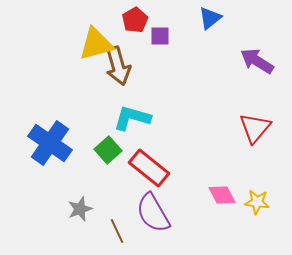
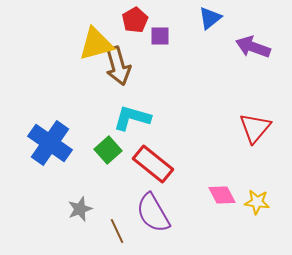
purple arrow: moved 4 px left, 14 px up; rotated 12 degrees counterclockwise
red rectangle: moved 4 px right, 4 px up
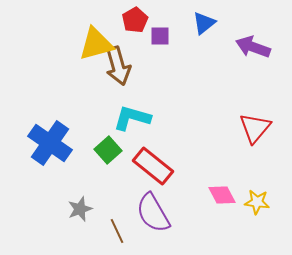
blue triangle: moved 6 px left, 5 px down
red rectangle: moved 2 px down
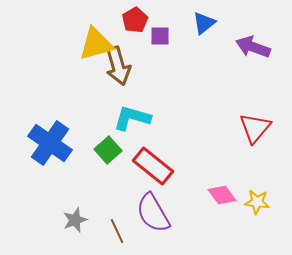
pink diamond: rotated 8 degrees counterclockwise
gray star: moved 5 px left, 11 px down
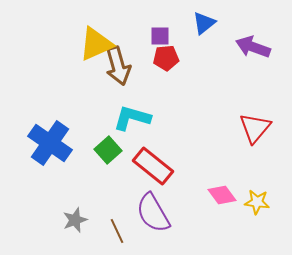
red pentagon: moved 31 px right, 38 px down; rotated 25 degrees clockwise
yellow triangle: rotated 9 degrees counterclockwise
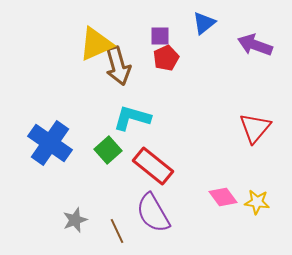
purple arrow: moved 2 px right, 2 px up
red pentagon: rotated 20 degrees counterclockwise
pink diamond: moved 1 px right, 2 px down
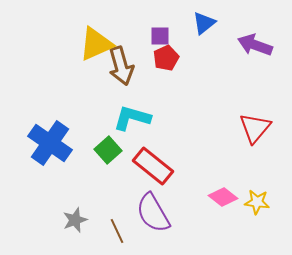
brown arrow: moved 3 px right
pink diamond: rotated 16 degrees counterclockwise
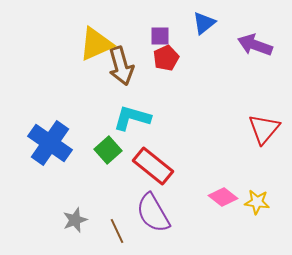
red triangle: moved 9 px right, 1 px down
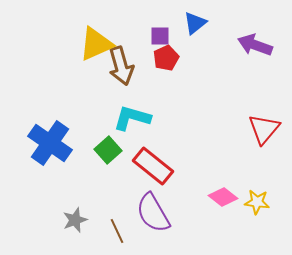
blue triangle: moved 9 px left
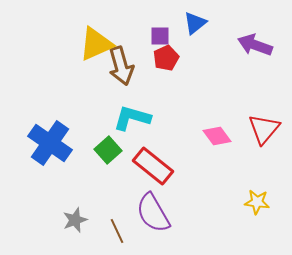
pink diamond: moved 6 px left, 61 px up; rotated 16 degrees clockwise
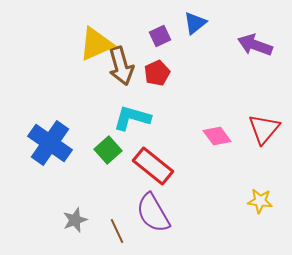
purple square: rotated 25 degrees counterclockwise
red pentagon: moved 9 px left, 15 px down
yellow star: moved 3 px right, 1 px up
